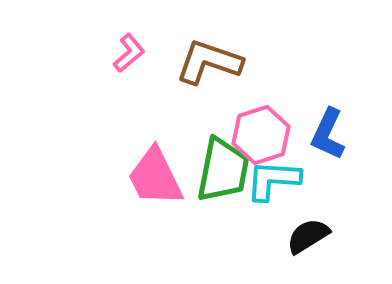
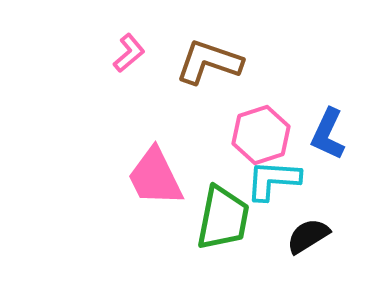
green trapezoid: moved 48 px down
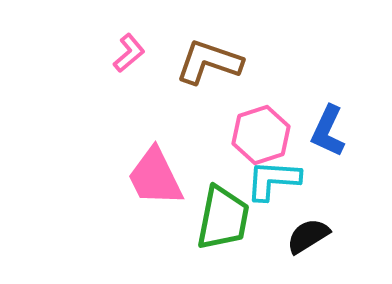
blue L-shape: moved 3 px up
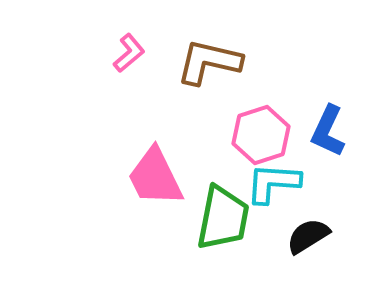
brown L-shape: rotated 6 degrees counterclockwise
cyan L-shape: moved 3 px down
